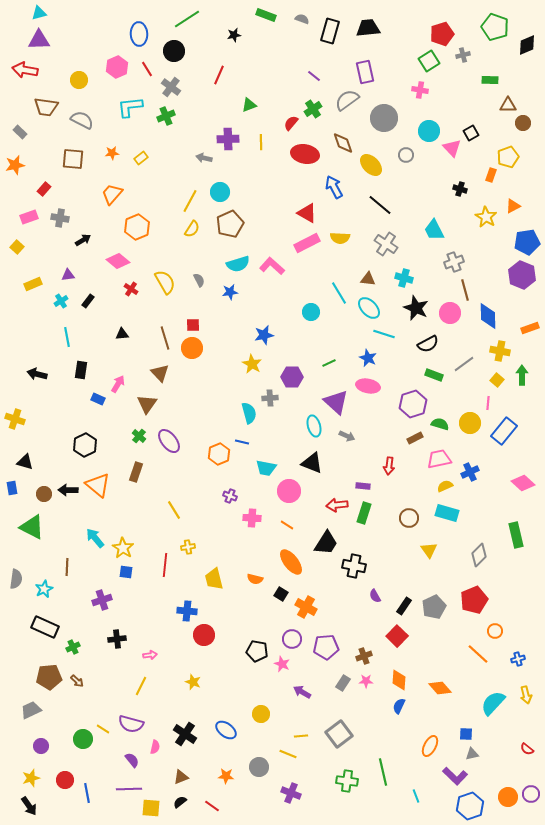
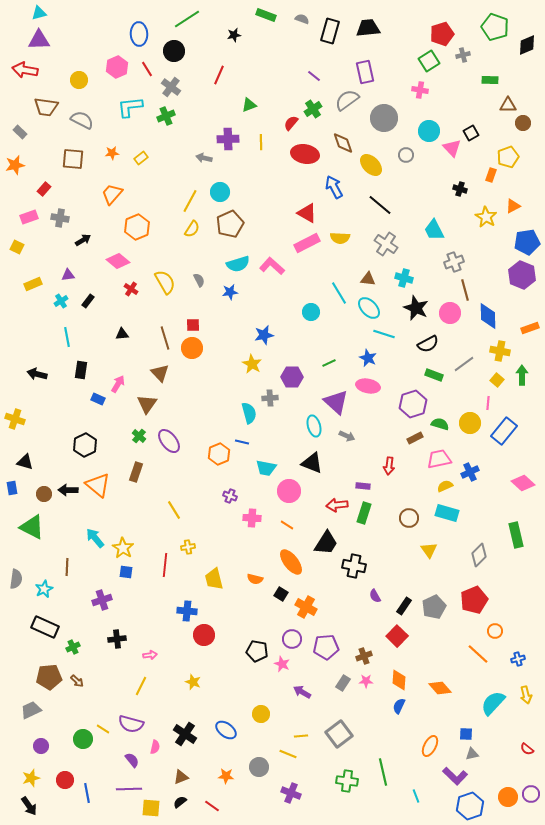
yellow square at (17, 247): rotated 16 degrees counterclockwise
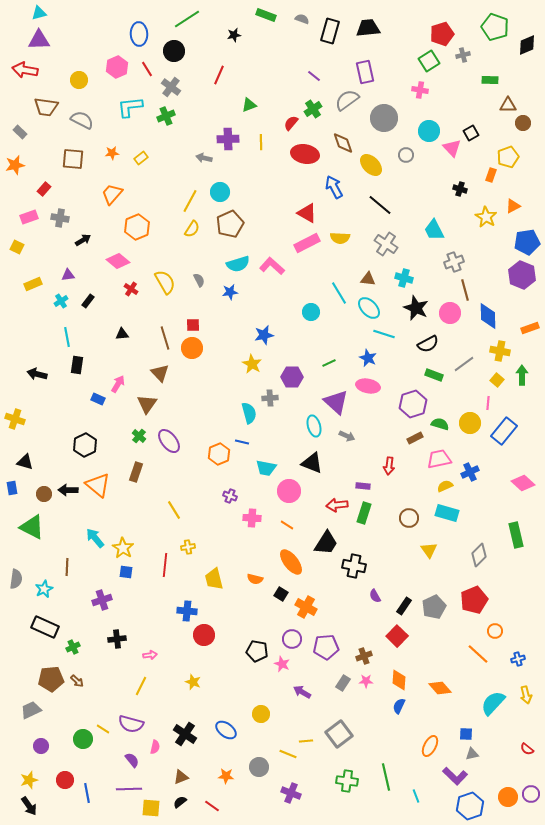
black rectangle at (81, 370): moved 4 px left, 5 px up
brown pentagon at (49, 677): moved 2 px right, 2 px down
yellow line at (301, 736): moved 5 px right, 5 px down
green line at (383, 772): moved 3 px right, 5 px down
yellow star at (31, 778): moved 2 px left, 2 px down
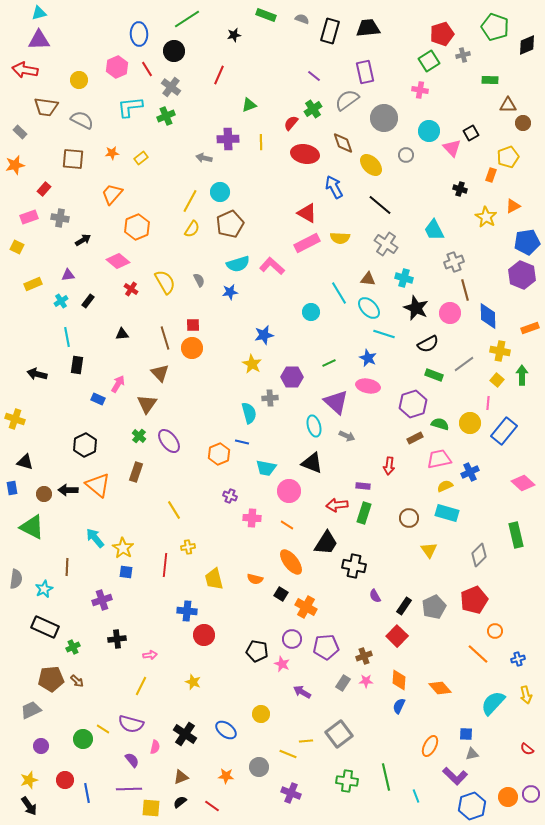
blue hexagon at (470, 806): moved 2 px right
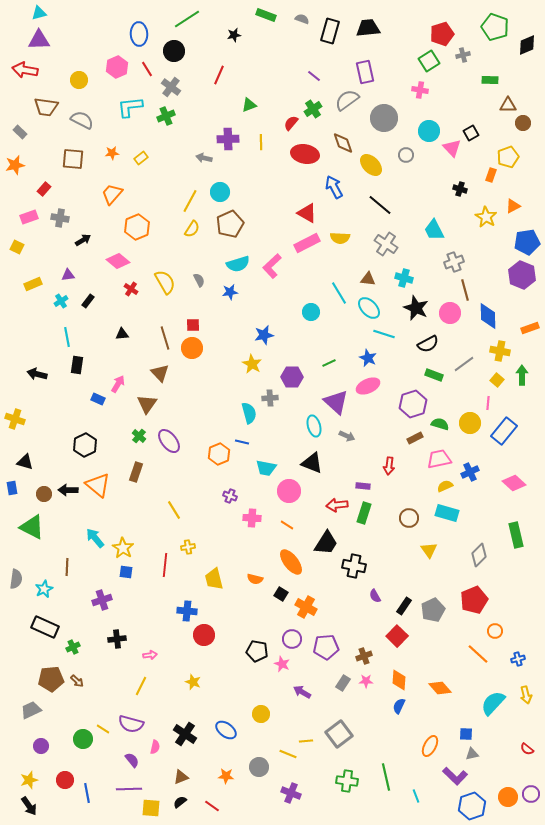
pink L-shape at (272, 266): rotated 85 degrees counterclockwise
pink ellipse at (368, 386): rotated 35 degrees counterclockwise
pink diamond at (523, 483): moved 9 px left
gray pentagon at (434, 607): moved 1 px left, 3 px down
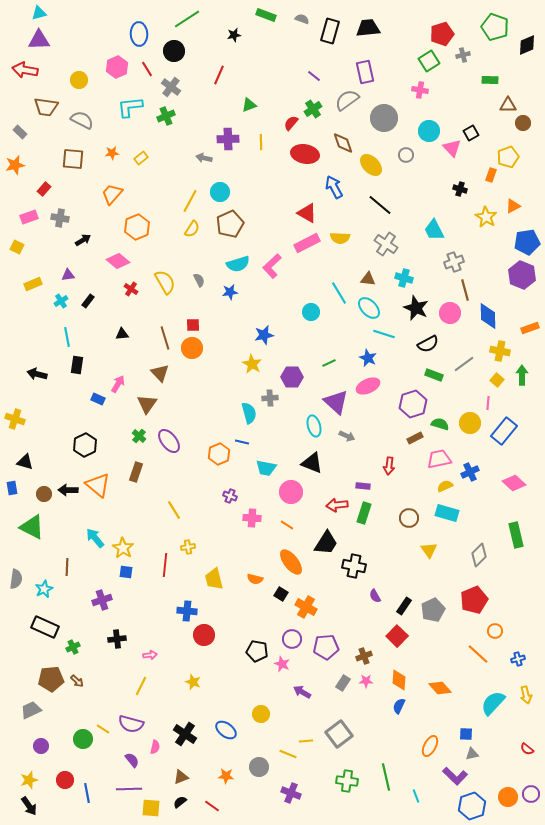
pink circle at (289, 491): moved 2 px right, 1 px down
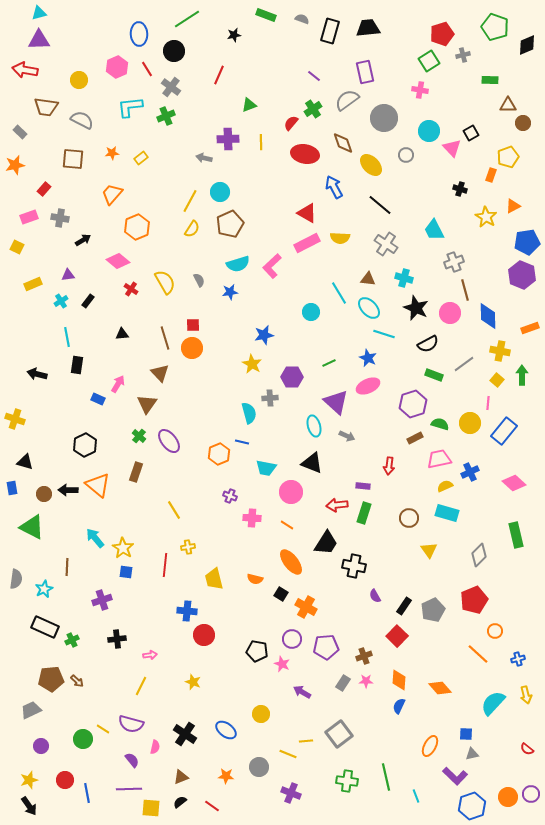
green cross at (73, 647): moved 1 px left, 7 px up
